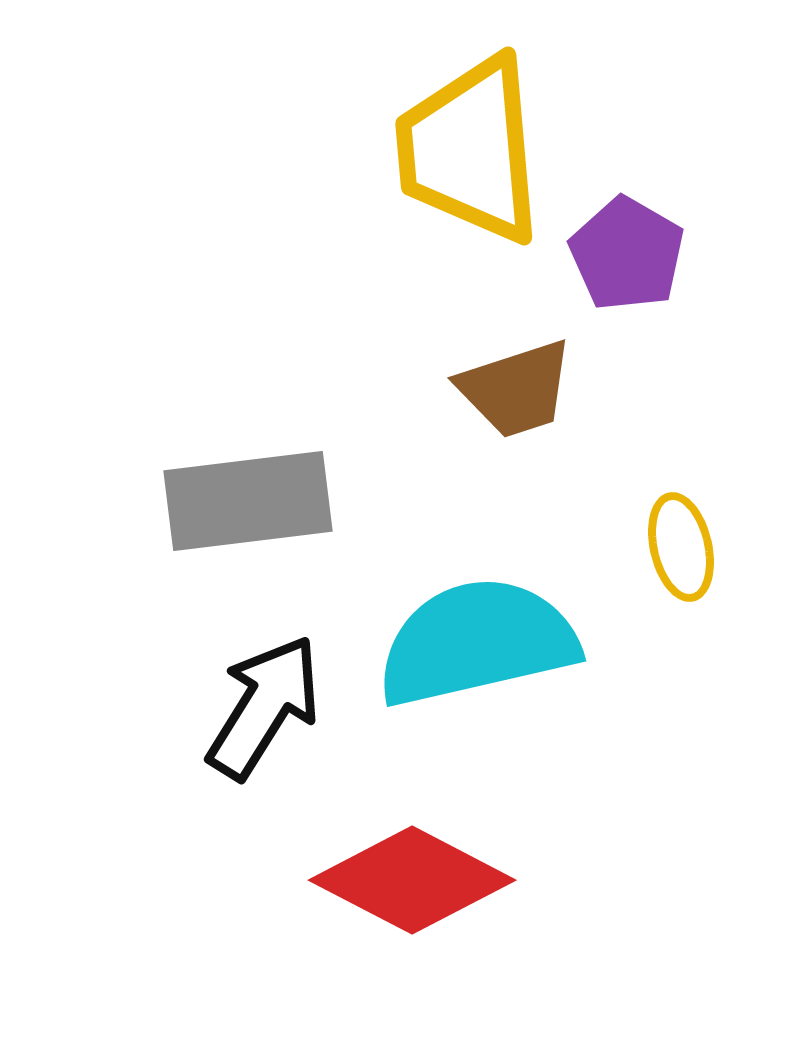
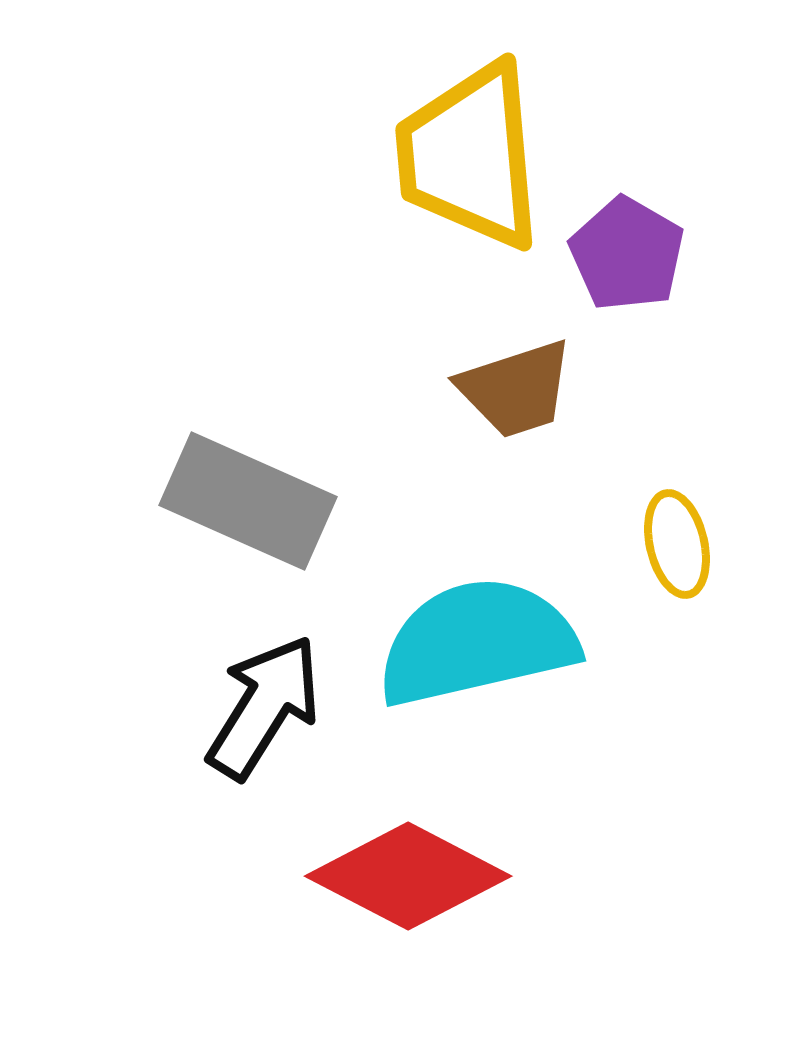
yellow trapezoid: moved 6 px down
gray rectangle: rotated 31 degrees clockwise
yellow ellipse: moved 4 px left, 3 px up
red diamond: moved 4 px left, 4 px up
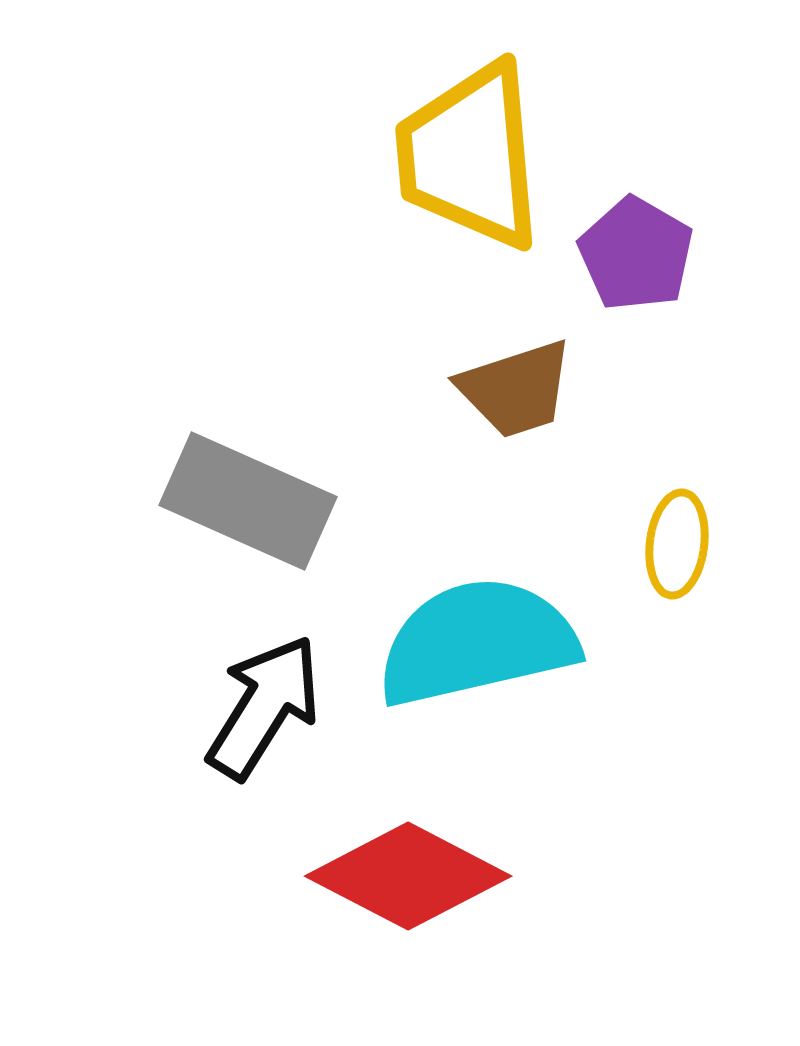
purple pentagon: moved 9 px right
yellow ellipse: rotated 20 degrees clockwise
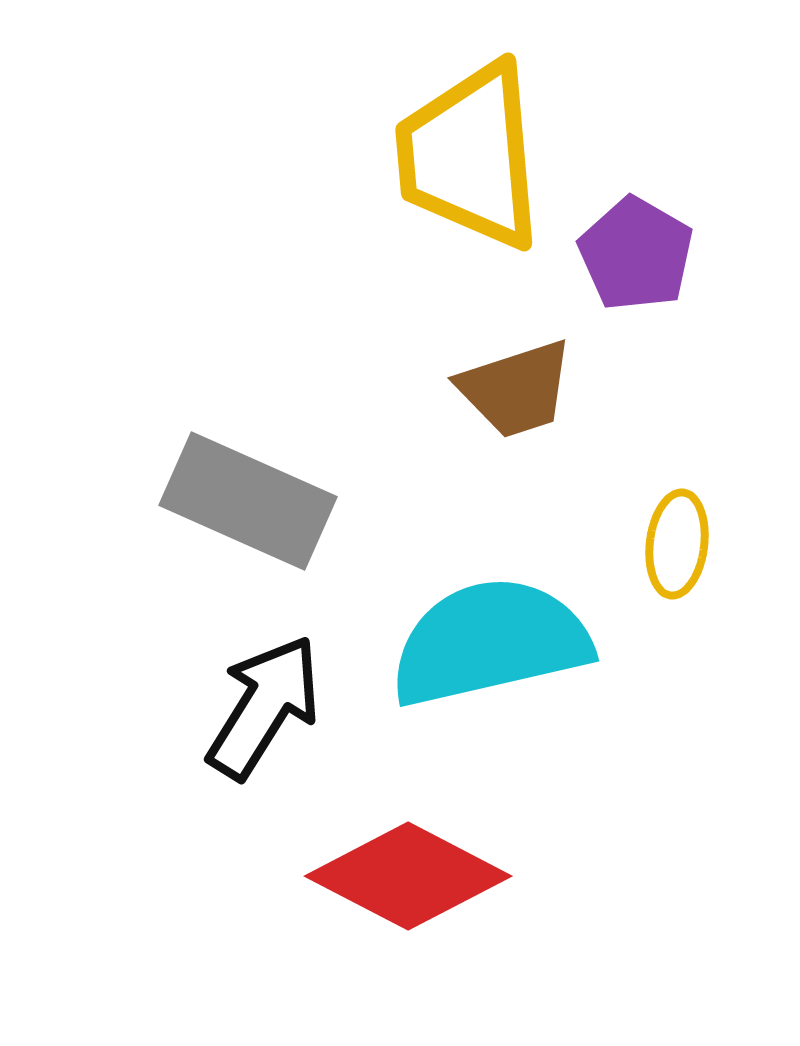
cyan semicircle: moved 13 px right
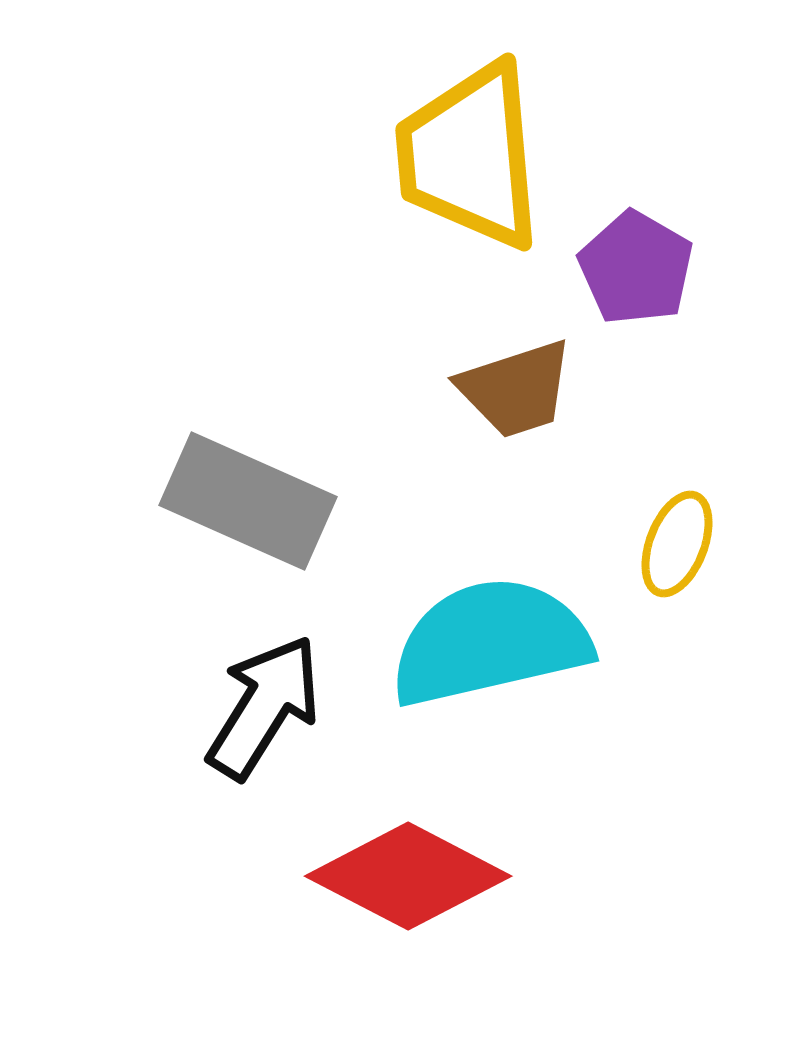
purple pentagon: moved 14 px down
yellow ellipse: rotated 14 degrees clockwise
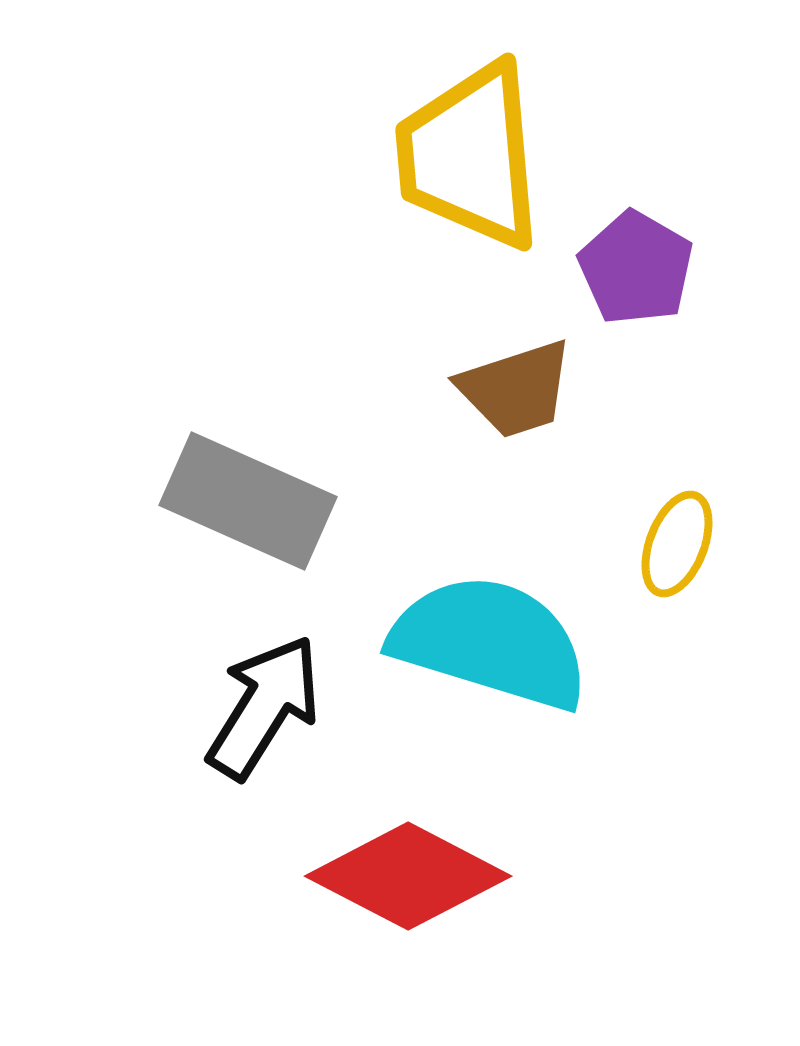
cyan semicircle: rotated 30 degrees clockwise
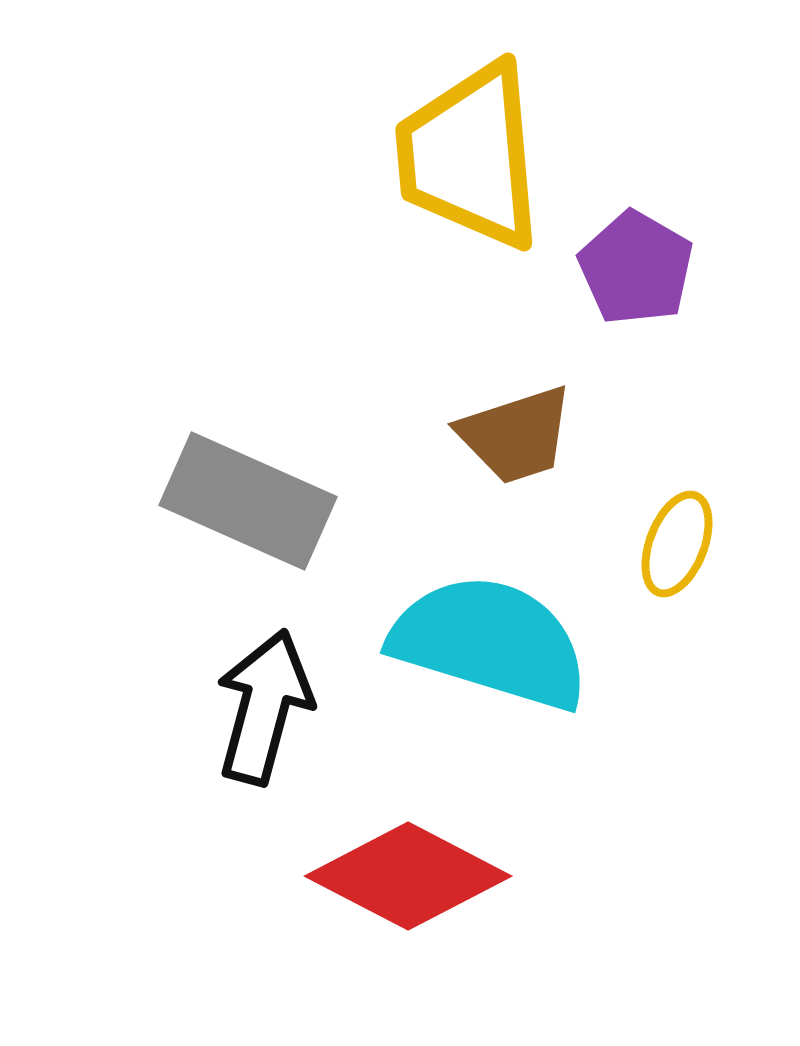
brown trapezoid: moved 46 px down
black arrow: rotated 17 degrees counterclockwise
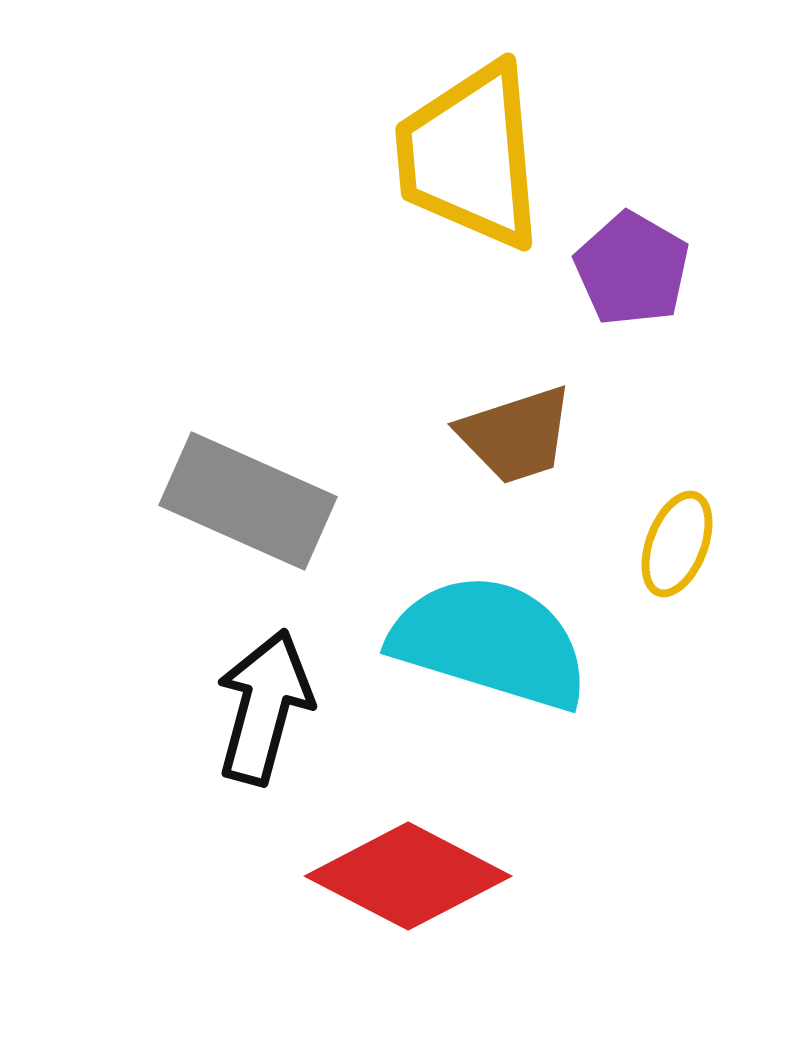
purple pentagon: moved 4 px left, 1 px down
